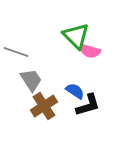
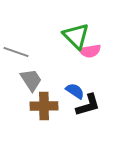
pink semicircle: rotated 25 degrees counterclockwise
brown cross: rotated 32 degrees clockwise
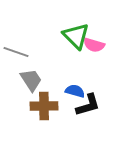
pink semicircle: moved 4 px right, 6 px up; rotated 25 degrees clockwise
blue semicircle: rotated 18 degrees counterclockwise
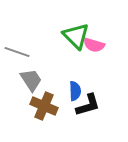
gray line: moved 1 px right
blue semicircle: rotated 72 degrees clockwise
brown cross: rotated 24 degrees clockwise
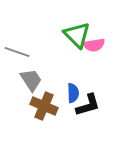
green triangle: moved 1 px right, 1 px up
pink semicircle: rotated 25 degrees counterclockwise
blue semicircle: moved 2 px left, 2 px down
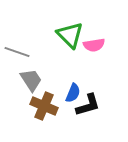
green triangle: moved 7 px left
blue semicircle: rotated 24 degrees clockwise
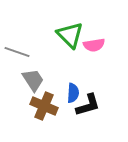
gray trapezoid: moved 2 px right
blue semicircle: rotated 18 degrees counterclockwise
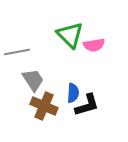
gray line: rotated 30 degrees counterclockwise
black L-shape: moved 1 px left
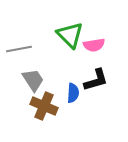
gray line: moved 2 px right, 3 px up
black L-shape: moved 9 px right, 25 px up
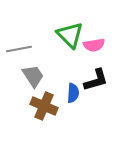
gray trapezoid: moved 4 px up
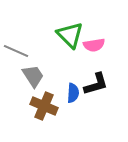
gray line: moved 3 px left, 2 px down; rotated 35 degrees clockwise
black L-shape: moved 4 px down
